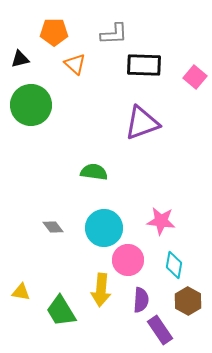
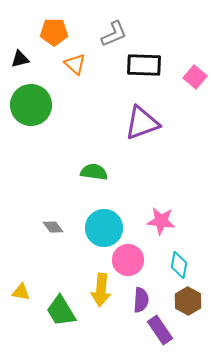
gray L-shape: rotated 20 degrees counterclockwise
cyan diamond: moved 5 px right
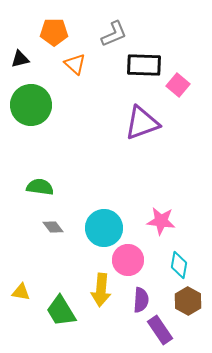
pink square: moved 17 px left, 8 px down
green semicircle: moved 54 px left, 15 px down
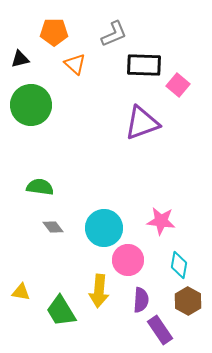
yellow arrow: moved 2 px left, 1 px down
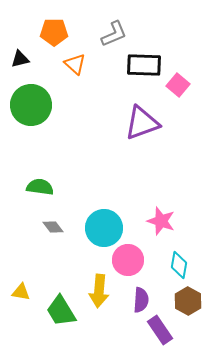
pink star: rotated 12 degrees clockwise
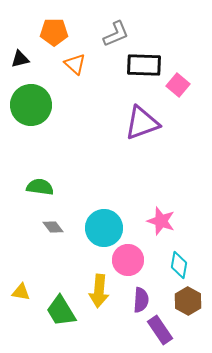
gray L-shape: moved 2 px right
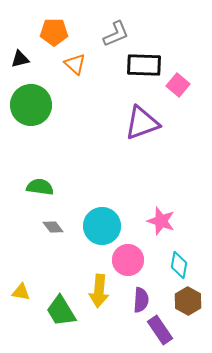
cyan circle: moved 2 px left, 2 px up
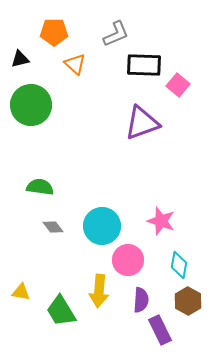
purple rectangle: rotated 8 degrees clockwise
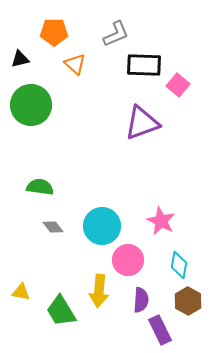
pink star: rotated 8 degrees clockwise
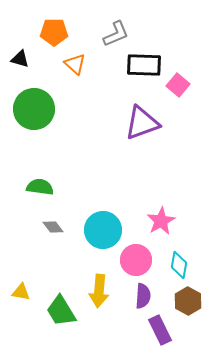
black triangle: rotated 30 degrees clockwise
green circle: moved 3 px right, 4 px down
pink star: rotated 16 degrees clockwise
cyan circle: moved 1 px right, 4 px down
pink circle: moved 8 px right
purple semicircle: moved 2 px right, 4 px up
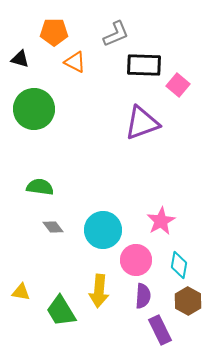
orange triangle: moved 2 px up; rotated 15 degrees counterclockwise
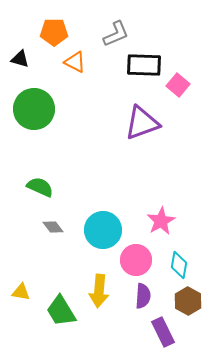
green semicircle: rotated 16 degrees clockwise
purple rectangle: moved 3 px right, 2 px down
